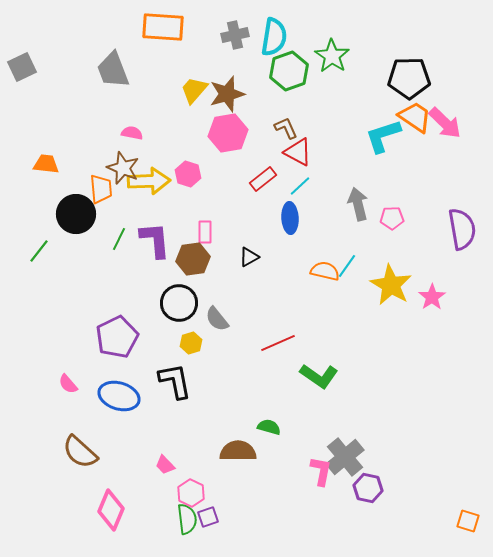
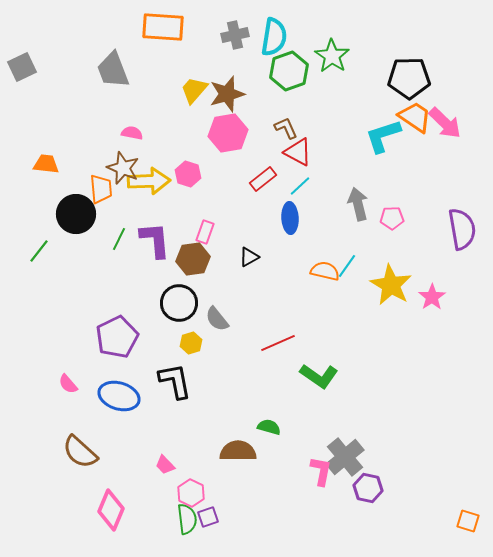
pink rectangle at (205, 232): rotated 20 degrees clockwise
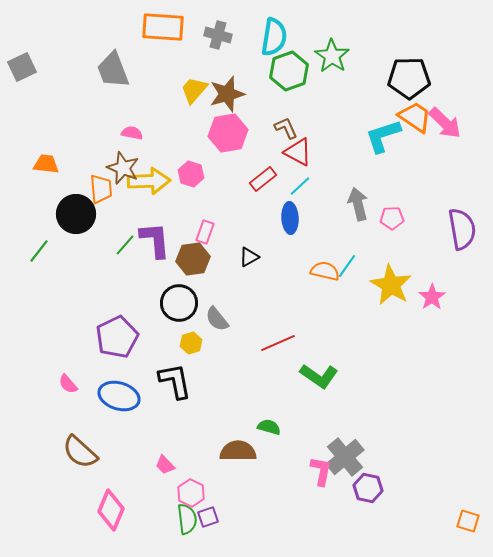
gray cross at (235, 35): moved 17 px left; rotated 28 degrees clockwise
pink hexagon at (188, 174): moved 3 px right
green line at (119, 239): moved 6 px right, 6 px down; rotated 15 degrees clockwise
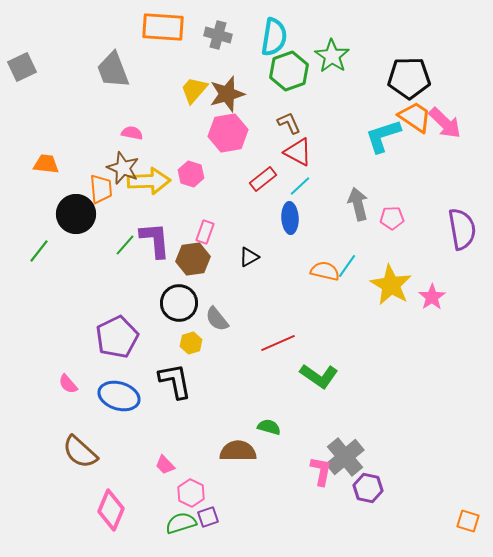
brown L-shape at (286, 128): moved 3 px right, 5 px up
green semicircle at (187, 519): moved 6 px left, 4 px down; rotated 100 degrees counterclockwise
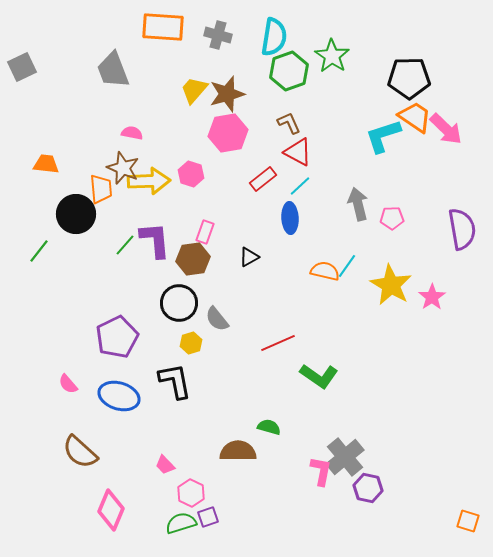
pink arrow at (445, 123): moved 1 px right, 6 px down
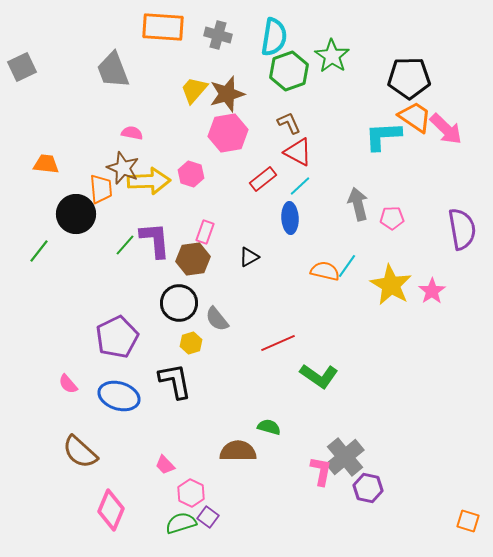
cyan L-shape at (383, 136): rotated 15 degrees clockwise
pink star at (432, 297): moved 6 px up
purple square at (208, 517): rotated 35 degrees counterclockwise
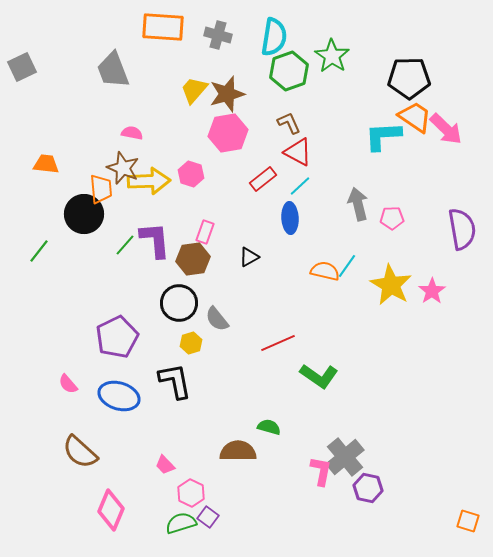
black circle at (76, 214): moved 8 px right
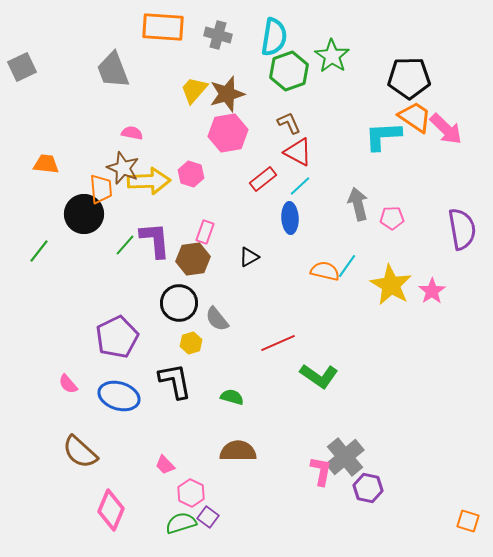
green semicircle at (269, 427): moved 37 px left, 30 px up
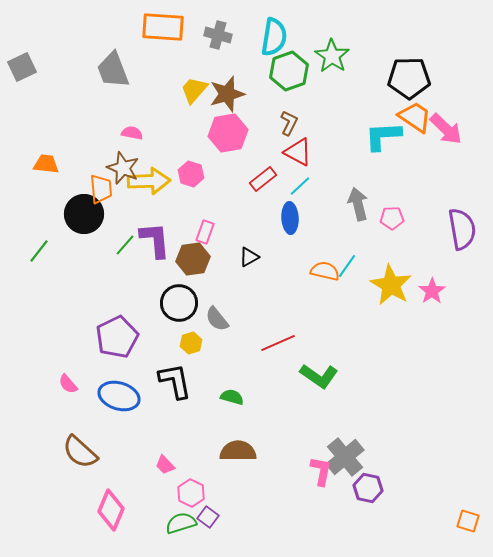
brown L-shape at (289, 123): rotated 50 degrees clockwise
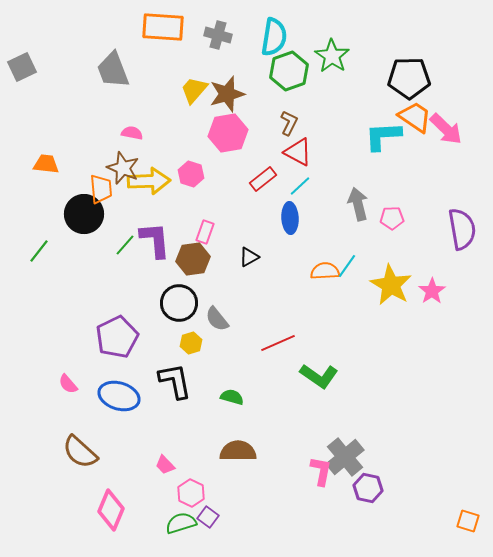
orange semicircle at (325, 271): rotated 16 degrees counterclockwise
